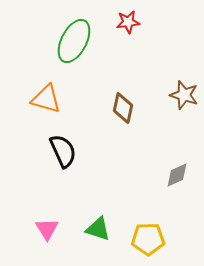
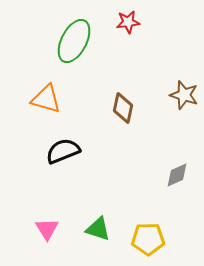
black semicircle: rotated 88 degrees counterclockwise
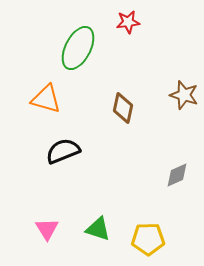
green ellipse: moved 4 px right, 7 px down
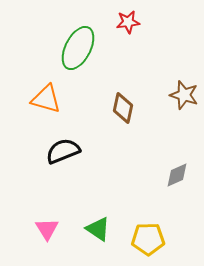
green triangle: rotated 16 degrees clockwise
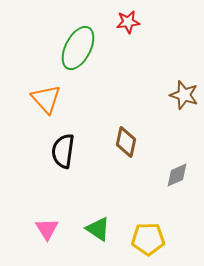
orange triangle: rotated 32 degrees clockwise
brown diamond: moved 3 px right, 34 px down
black semicircle: rotated 60 degrees counterclockwise
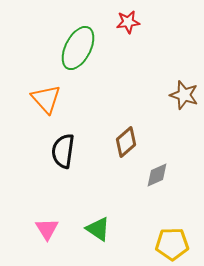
brown diamond: rotated 36 degrees clockwise
gray diamond: moved 20 px left
yellow pentagon: moved 24 px right, 5 px down
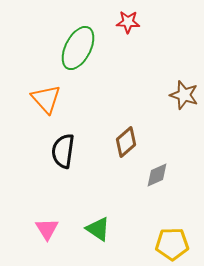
red star: rotated 10 degrees clockwise
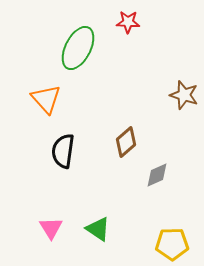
pink triangle: moved 4 px right, 1 px up
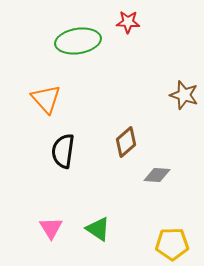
green ellipse: moved 7 px up; rotated 54 degrees clockwise
gray diamond: rotated 28 degrees clockwise
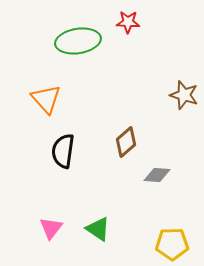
pink triangle: rotated 10 degrees clockwise
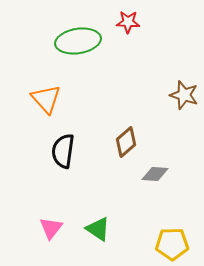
gray diamond: moved 2 px left, 1 px up
